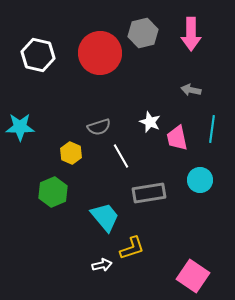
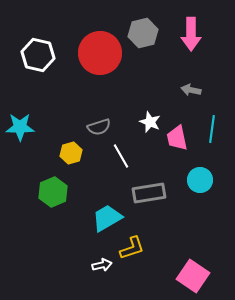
yellow hexagon: rotated 20 degrees clockwise
cyan trapezoid: moved 2 px right, 1 px down; rotated 80 degrees counterclockwise
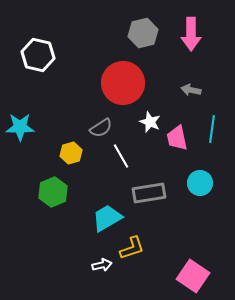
red circle: moved 23 px right, 30 px down
gray semicircle: moved 2 px right, 1 px down; rotated 15 degrees counterclockwise
cyan circle: moved 3 px down
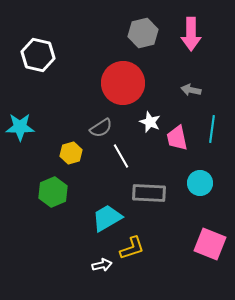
gray rectangle: rotated 12 degrees clockwise
pink square: moved 17 px right, 32 px up; rotated 12 degrees counterclockwise
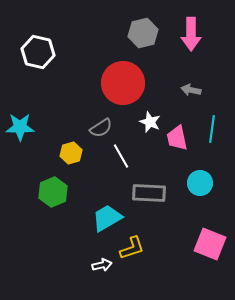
white hexagon: moved 3 px up
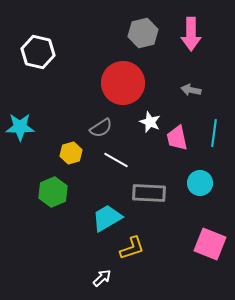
cyan line: moved 2 px right, 4 px down
white line: moved 5 px left, 4 px down; rotated 30 degrees counterclockwise
white arrow: moved 13 px down; rotated 30 degrees counterclockwise
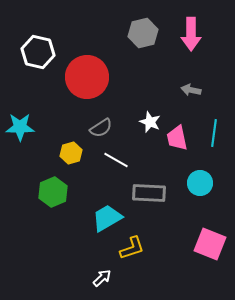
red circle: moved 36 px left, 6 px up
